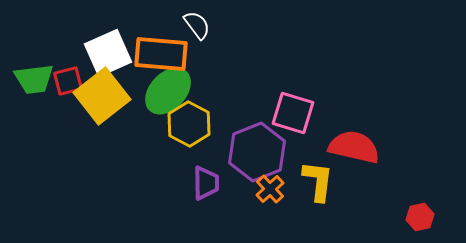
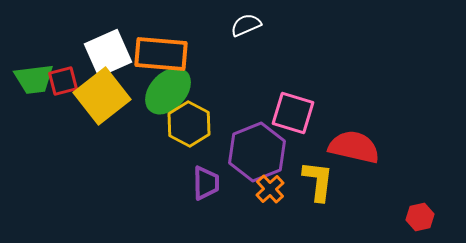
white semicircle: moved 49 px right; rotated 76 degrees counterclockwise
red square: moved 5 px left
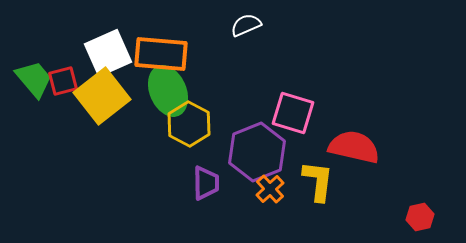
green trapezoid: rotated 123 degrees counterclockwise
green ellipse: rotated 66 degrees counterclockwise
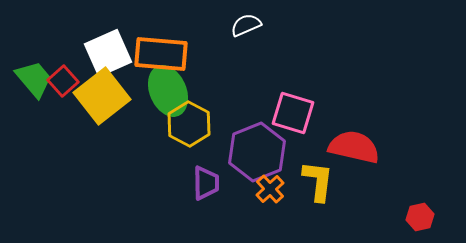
red square: rotated 28 degrees counterclockwise
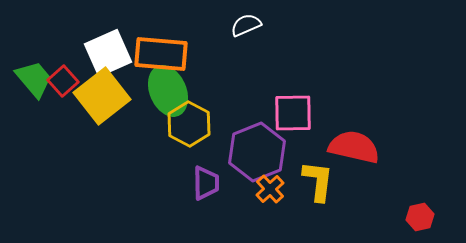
pink square: rotated 18 degrees counterclockwise
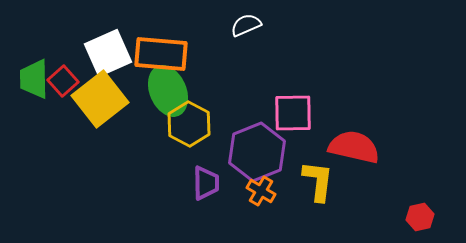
green trapezoid: rotated 141 degrees counterclockwise
yellow square: moved 2 px left, 3 px down
orange cross: moved 9 px left, 2 px down; rotated 16 degrees counterclockwise
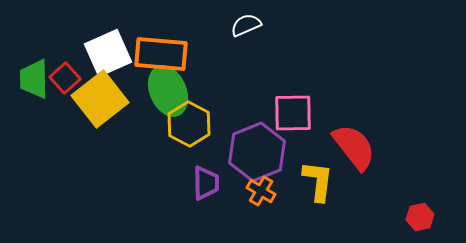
red square: moved 2 px right, 3 px up
red semicircle: rotated 39 degrees clockwise
